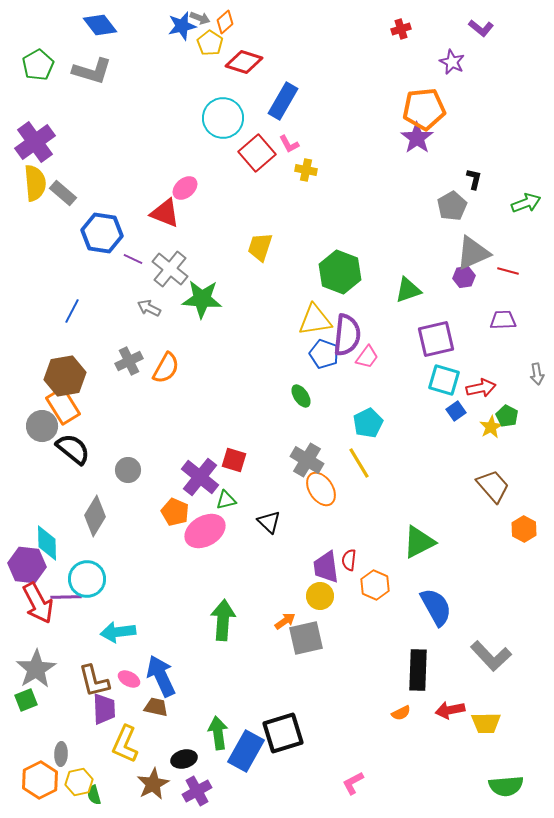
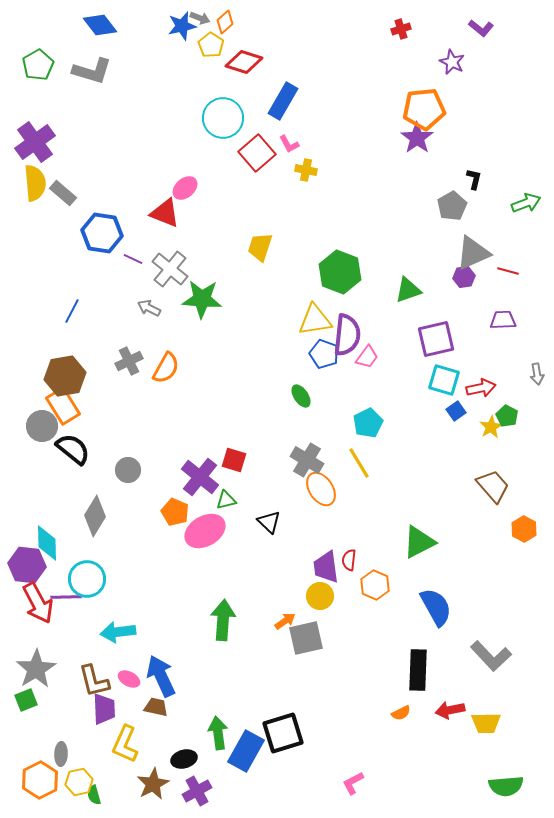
yellow pentagon at (210, 43): moved 1 px right, 2 px down
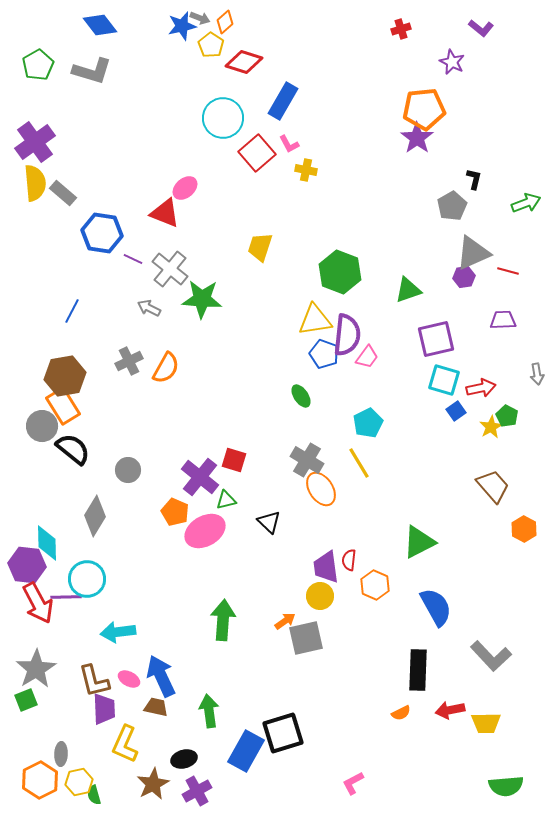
green arrow at (218, 733): moved 9 px left, 22 px up
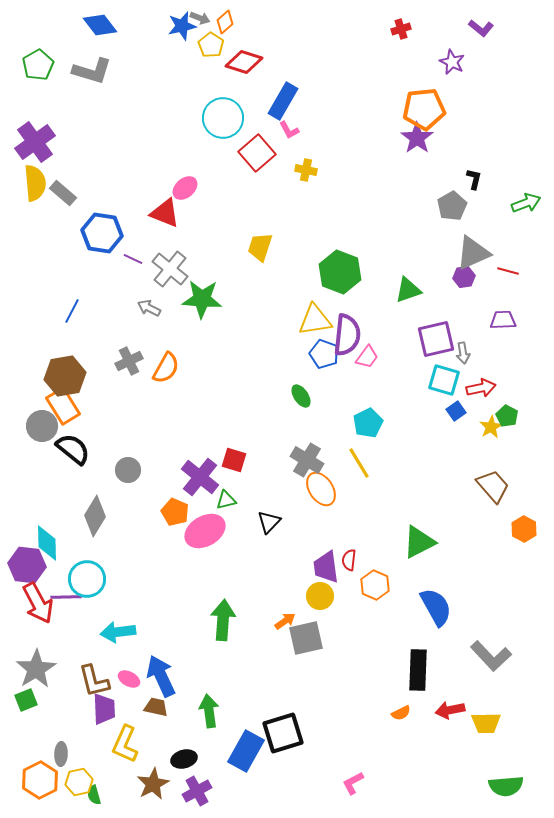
pink L-shape at (289, 144): moved 14 px up
gray arrow at (537, 374): moved 74 px left, 21 px up
black triangle at (269, 522): rotated 30 degrees clockwise
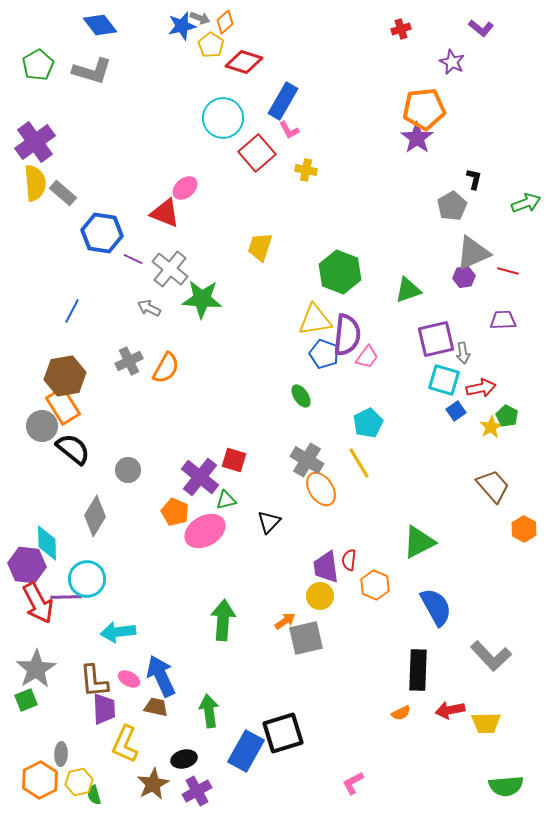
brown L-shape at (94, 681): rotated 9 degrees clockwise
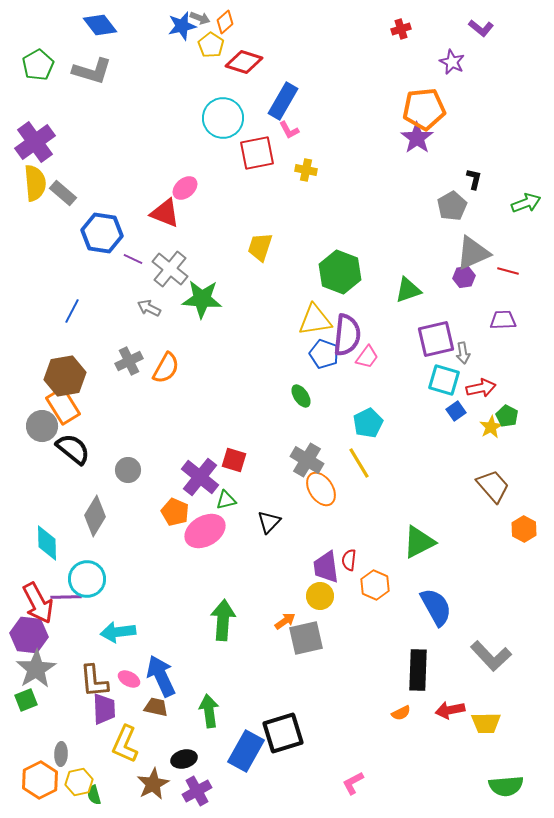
red square at (257, 153): rotated 30 degrees clockwise
purple hexagon at (27, 565): moved 2 px right, 70 px down
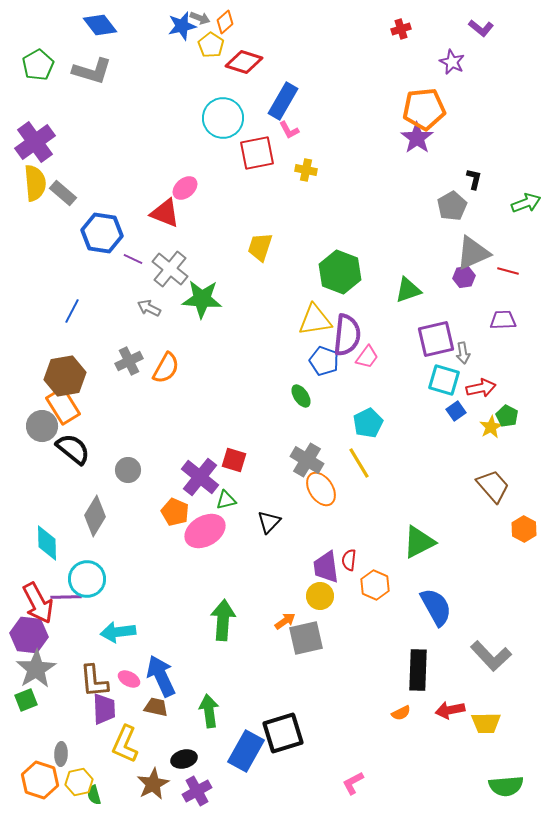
blue pentagon at (324, 354): moved 7 px down
orange hexagon at (40, 780): rotated 15 degrees counterclockwise
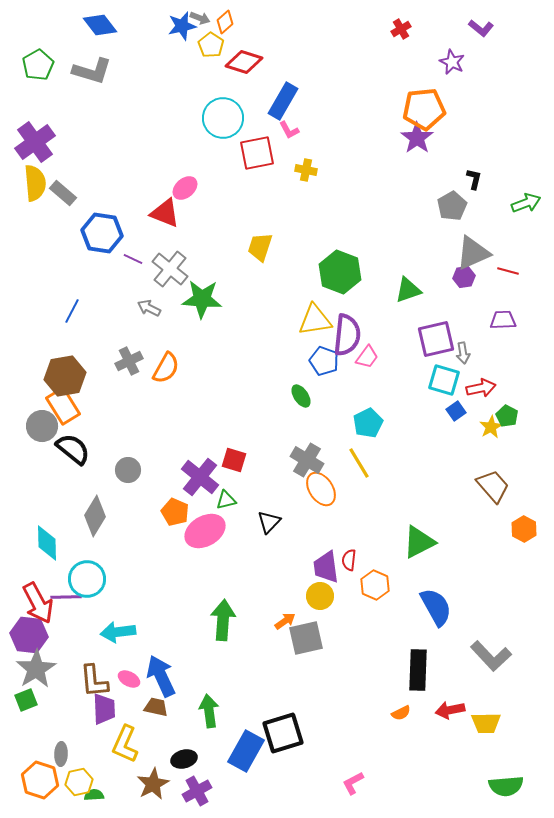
red cross at (401, 29): rotated 12 degrees counterclockwise
green semicircle at (94, 795): rotated 102 degrees clockwise
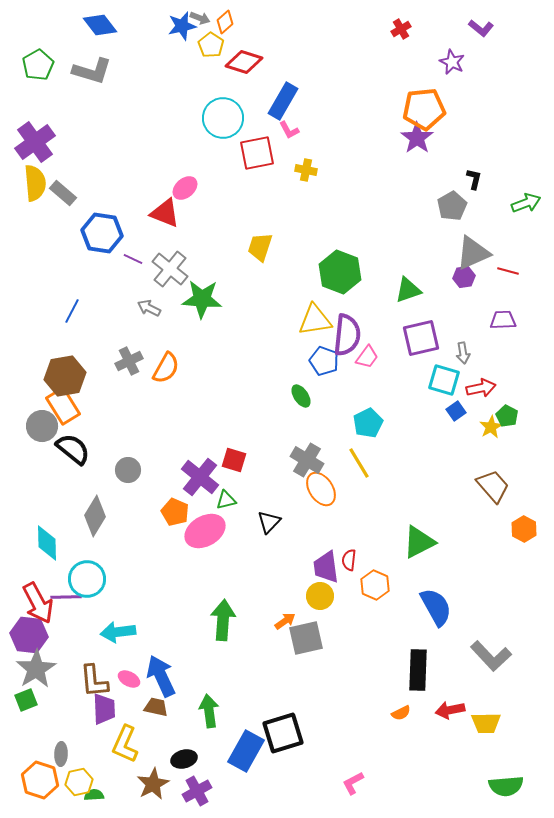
purple square at (436, 339): moved 15 px left, 1 px up
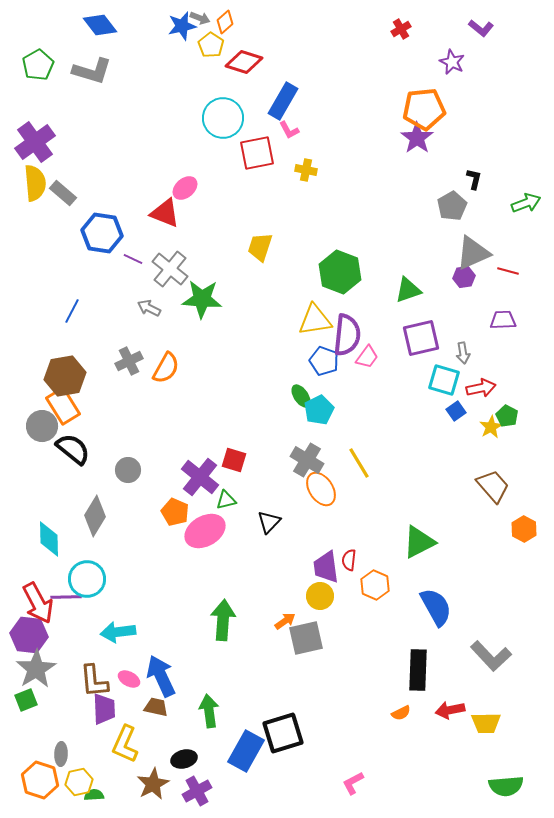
cyan pentagon at (368, 423): moved 49 px left, 13 px up
cyan diamond at (47, 543): moved 2 px right, 4 px up
